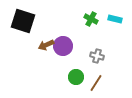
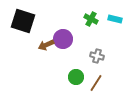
purple circle: moved 7 px up
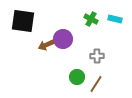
black square: rotated 10 degrees counterclockwise
gray cross: rotated 16 degrees counterclockwise
green circle: moved 1 px right
brown line: moved 1 px down
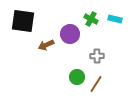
purple circle: moved 7 px right, 5 px up
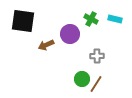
green circle: moved 5 px right, 2 px down
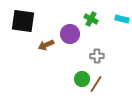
cyan rectangle: moved 7 px right
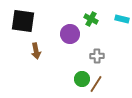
brown arrow: moved 10 px left, 6 px down; rotated 77 degrees counterclockwise
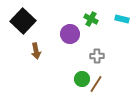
black square: rotated 35 degrees clockwise
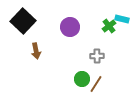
green cross: moved 18 px right, 7 px down; rotated 24 degrees clockwise
purple circle: moved 7 px up
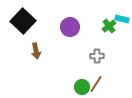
green circle: moved 8 px down
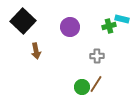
green cross: rotated 24 degrees clockwise
